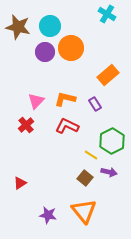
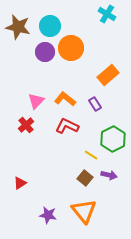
orange L-shape: rotated 25 degrees clockwise
green hexagon: moved 1 px right, 2 px up
purple arrow: moved 3 px down
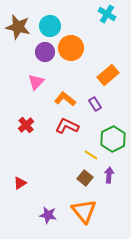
pink triangle: moved 19 px up
purple arrow: rotated 98 degrees counterclockwise
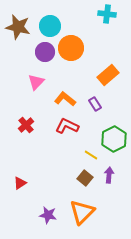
cyan cross: rotated 24 degrees counterclockwise
green hexagon: moved 1 px right
orange triangle: moved 2 px left, 1 px down; rotated 24 degrees clockwise
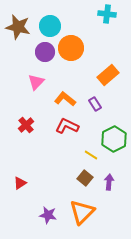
purple arrow: moved 7 px down
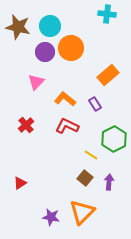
purple star: moved 3 px right, 2 px down
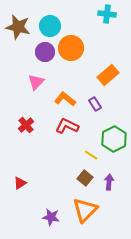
orange triangle: moved 3 px right, 2 px up
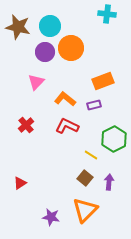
orange rectangle: moved 5 px left, 6 px down; rotated 20 degrees clockwise
purple rectangle: moved 1 px left, 1 px down; rotated 72 degrees counterclockwise
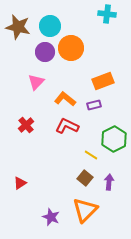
purple star: rotated 12 degrees clockwise
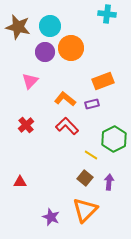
pink triangle: moved 6 px left, 1 px up
purple rectangle: moved 2 px left, 1 px up
red L-shape: rotated 20 degrees clockwise
red triangle: moved 1 px up; rotated 32 degrees clockwise
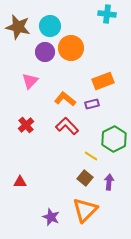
yellow line: moved 1 px down
